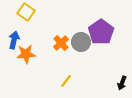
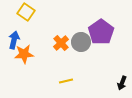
orange star: moved 2 px left
yellow line: rotated 40 degrees clockwise
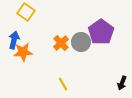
orange star: moved 1 px left, 2 px up
yellow line: moved 3 px left, 3 px down; rotated 72 degrees clockwise
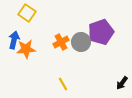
yellow square: moved 1 px right, 1 px down
purple pentagon: rotated 15 degrees clockwise
orange cross: moved 1 px up; rotated 14 degrees clockwise
orange star: moved 3 px right, 3 px up
black arrow: rotated 16 degrees clockwise
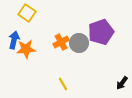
gray circle: moved 2 px left, 1 px down
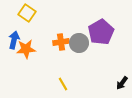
purple pentagon: rotated 10 degrees counterclockwise
orange cross: rotated 21 degrees clockwise
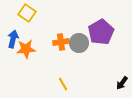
blue arrow: moved 1 px left, 1 px up
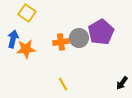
gray circle: moved 5 px up
